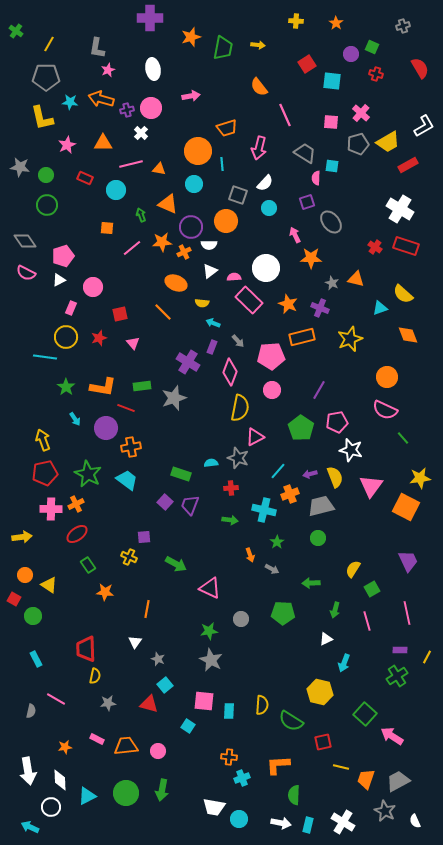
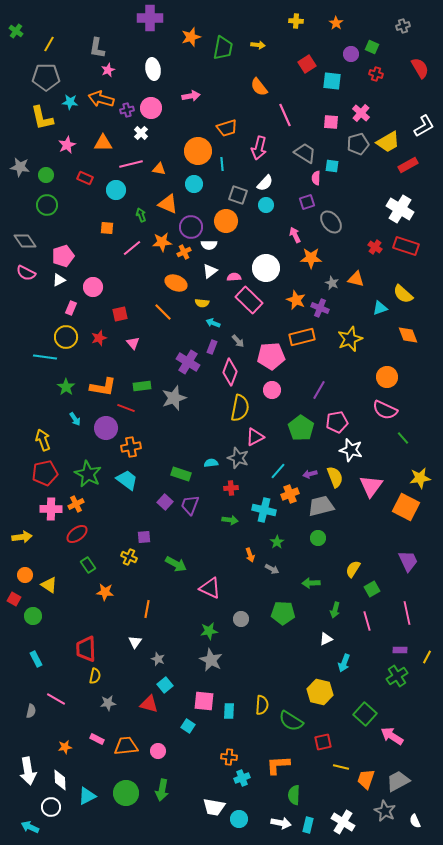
cyan circle at (269, 208): moved 3 px left, 3 px up
orange star at (288, 304): moved 8 px right, 4 px up
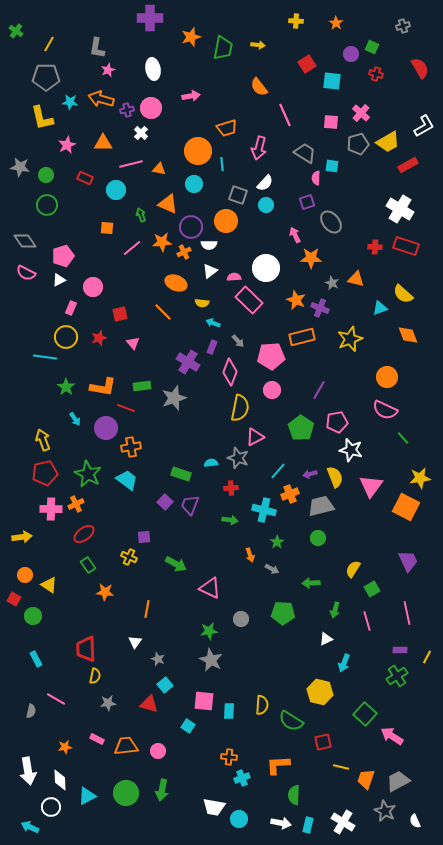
red cross at (375, 247): rotated 32 degrees counterclockwise
red ellipse at (77, 534): moved 7 px right
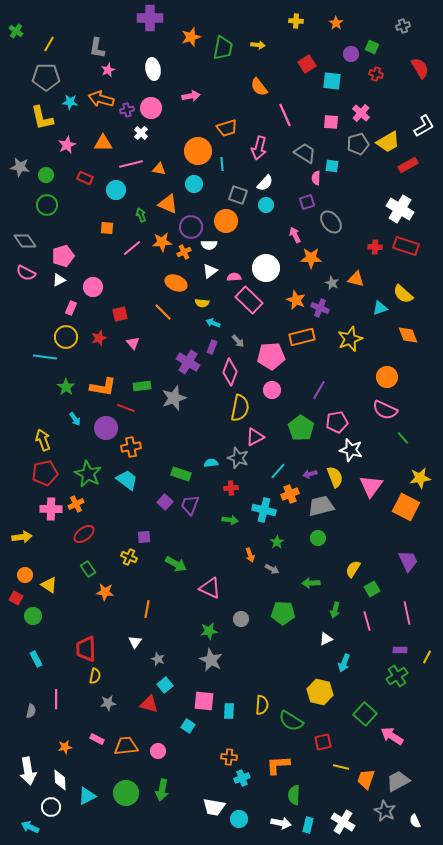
green rectangle at (88, 565): moved 4 px down
red square at (14, 599): moved 2 px right, 1 px up
pink line at (56, 699): rotated 60 degrees clockwise
